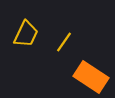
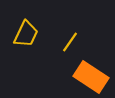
yellow line: moved 6 px right
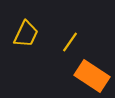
orange rectangle: moved 1 px right, 1 px up
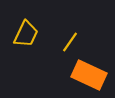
orange rectangle: moved 3 px left, 1 px up; rotated 8 degrees counterclockwise
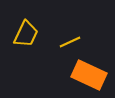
yellow line: rotated 30 degrees clockwise
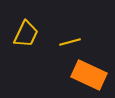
yellow line: rotated 10 degrees clockwise
